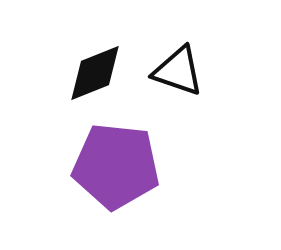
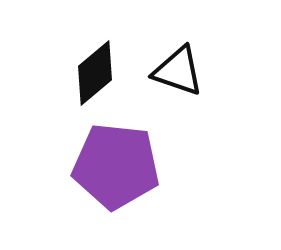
black diamond: rotated 18 degrees counterclockwise
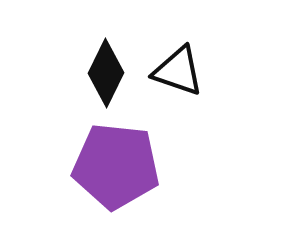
black diamond: moved 11 px right; rotated 24 degrees counterclockwise
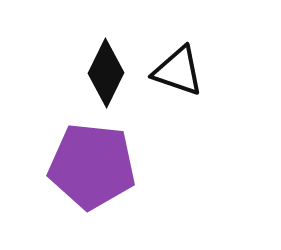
purple pentagon: moved 24 px left
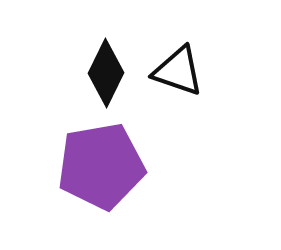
purple pentagon: moved 9 px right; rotated 16 degrees counterclockwise
